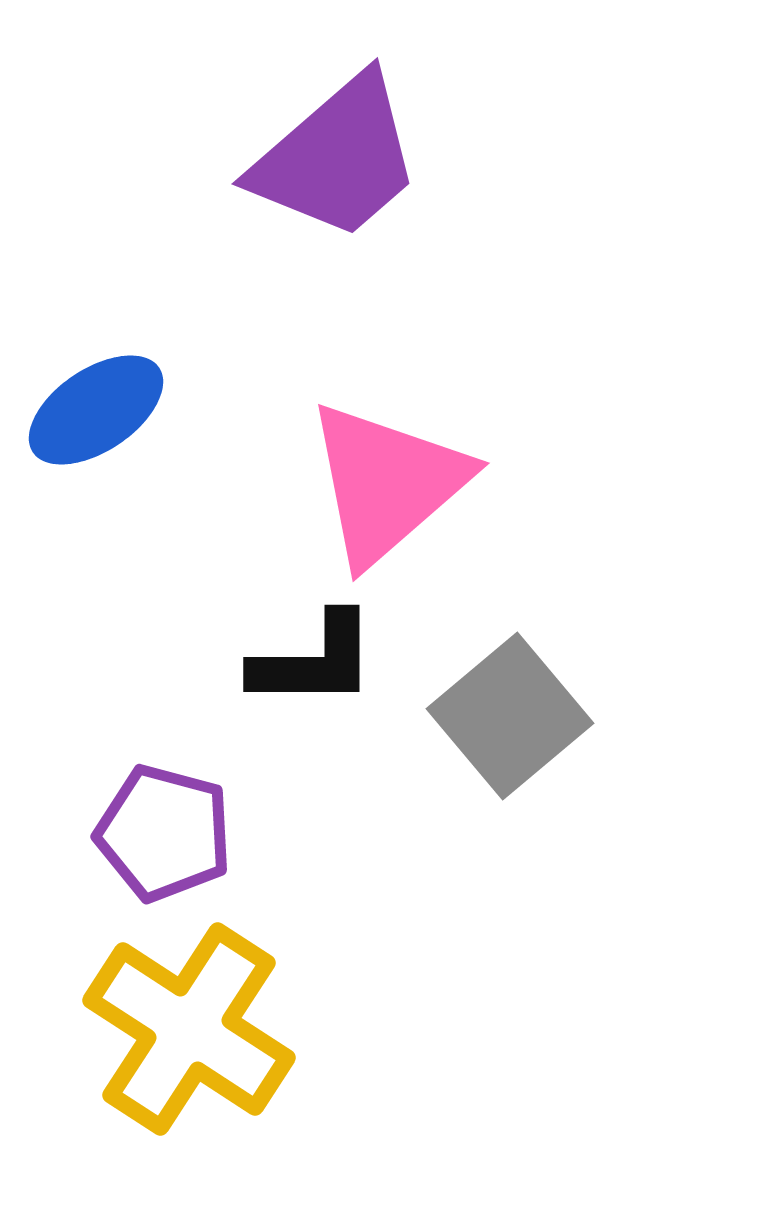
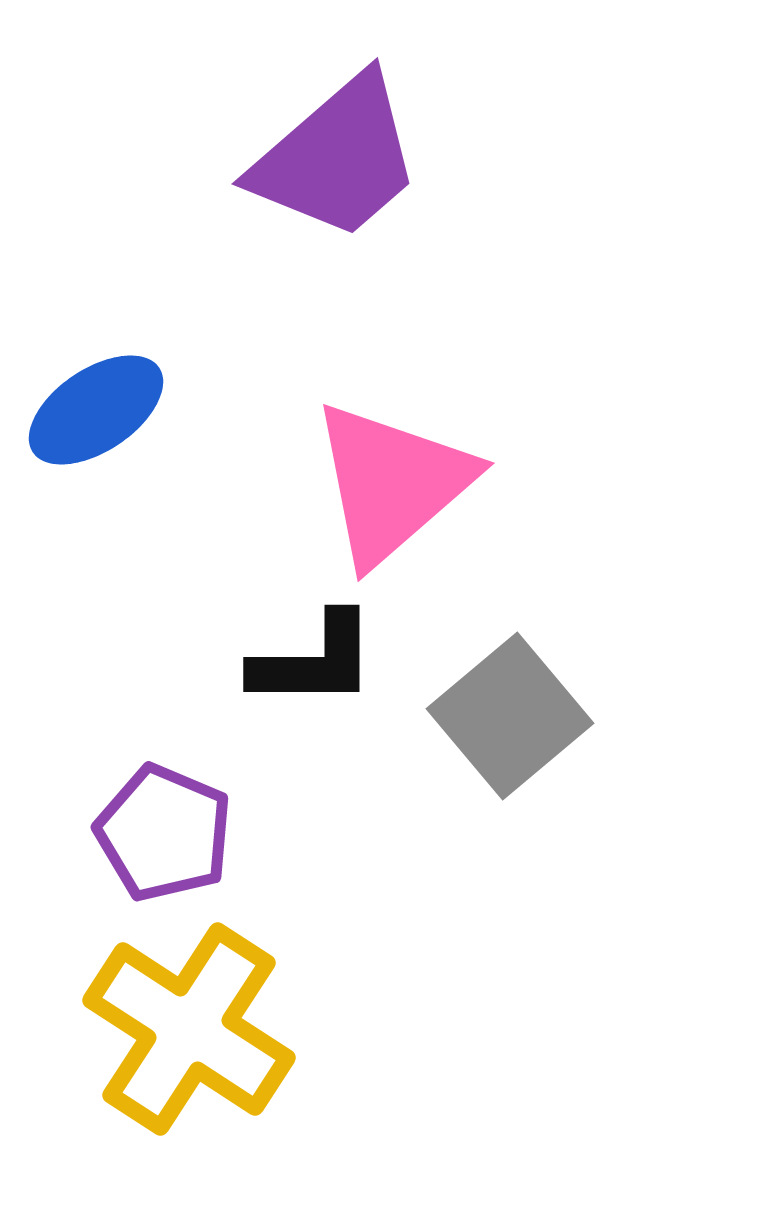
pink triangle: moved 5 px right
purple pentagon: rotated 8 degrees clockwise
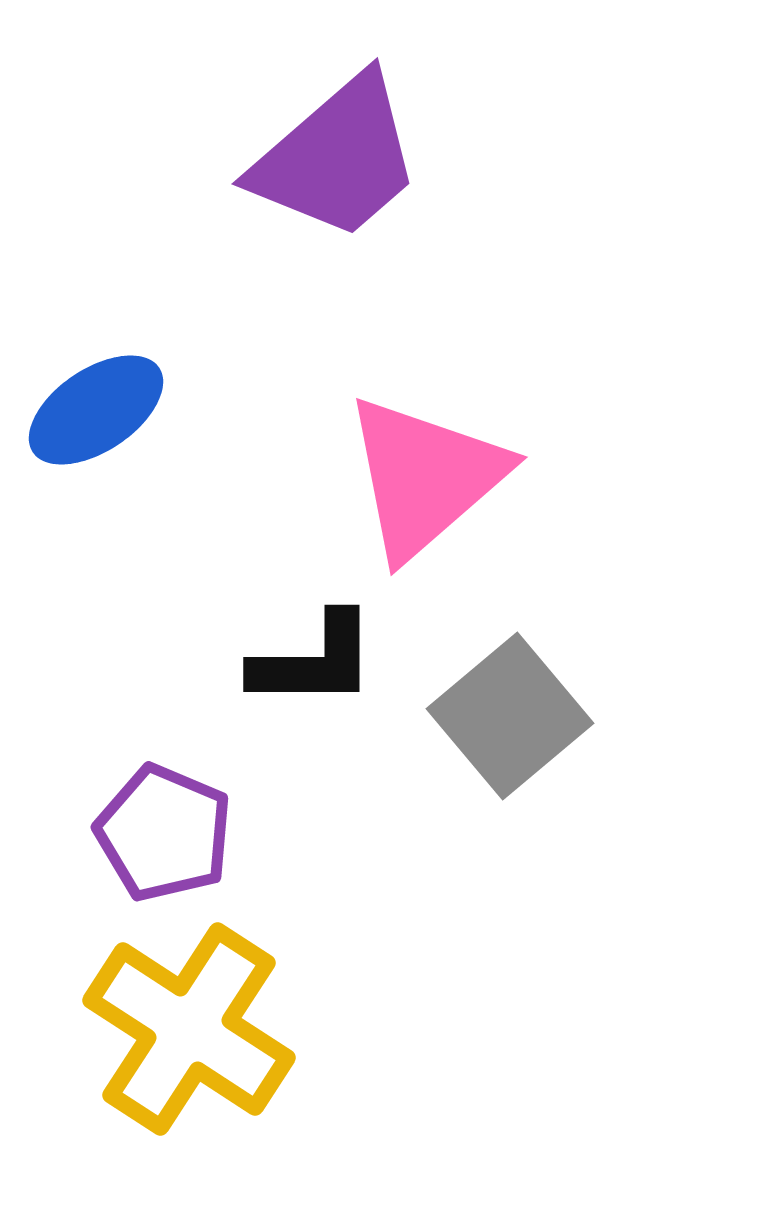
pink triangle: moved 33 px right, 6 px up
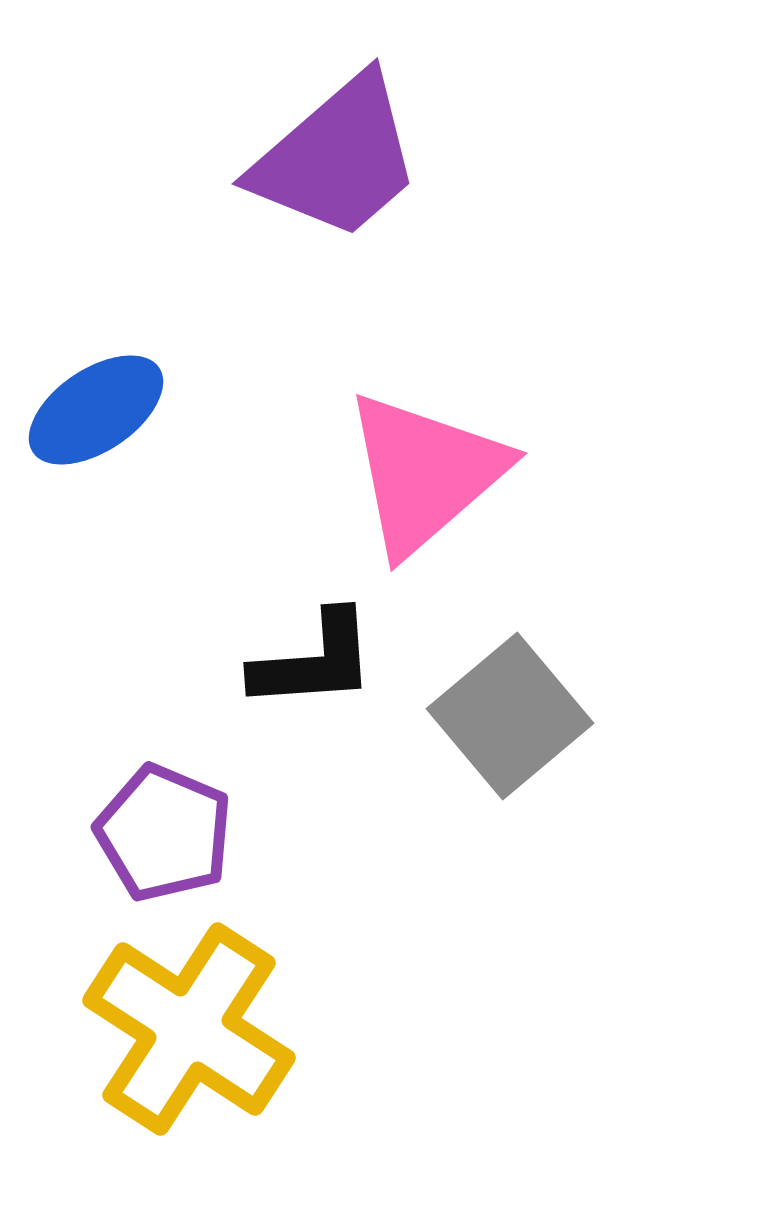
pink triangle: moved 4 px up
black L-shape: rotated 4 degrees counterclockwise
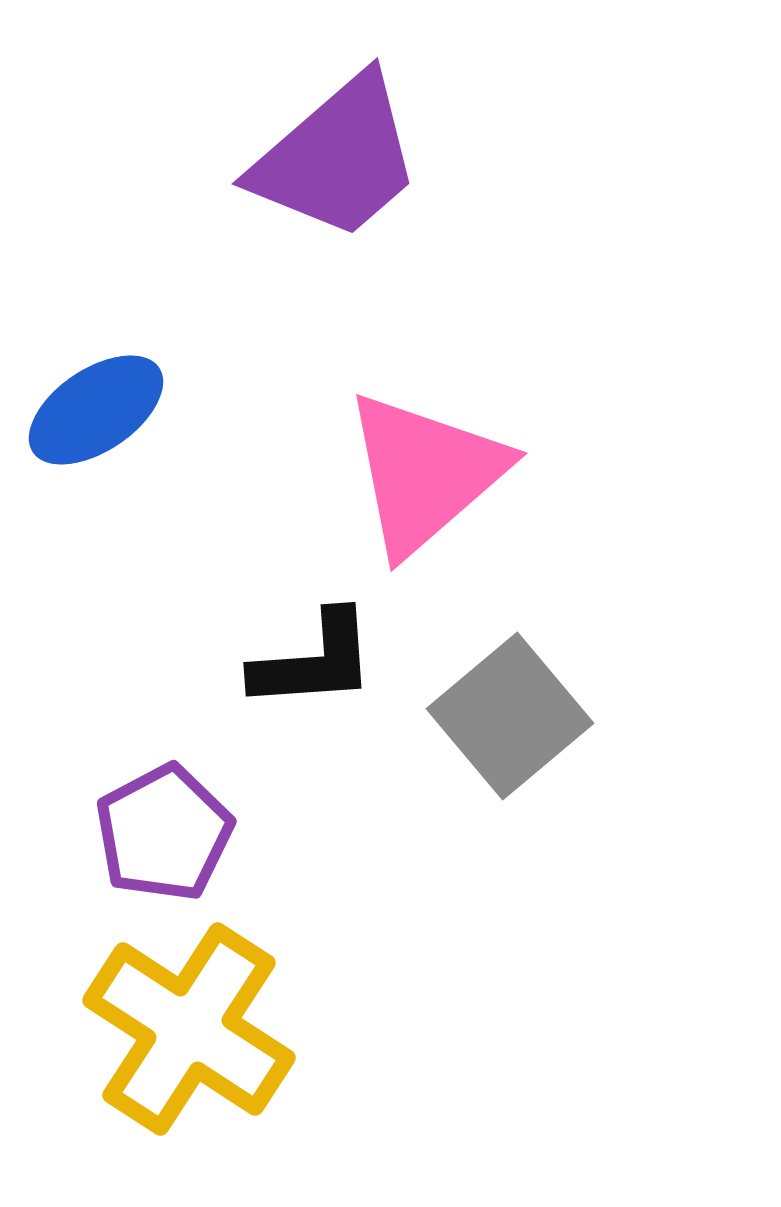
purple pentagon: rotated 21 degrees clockwise
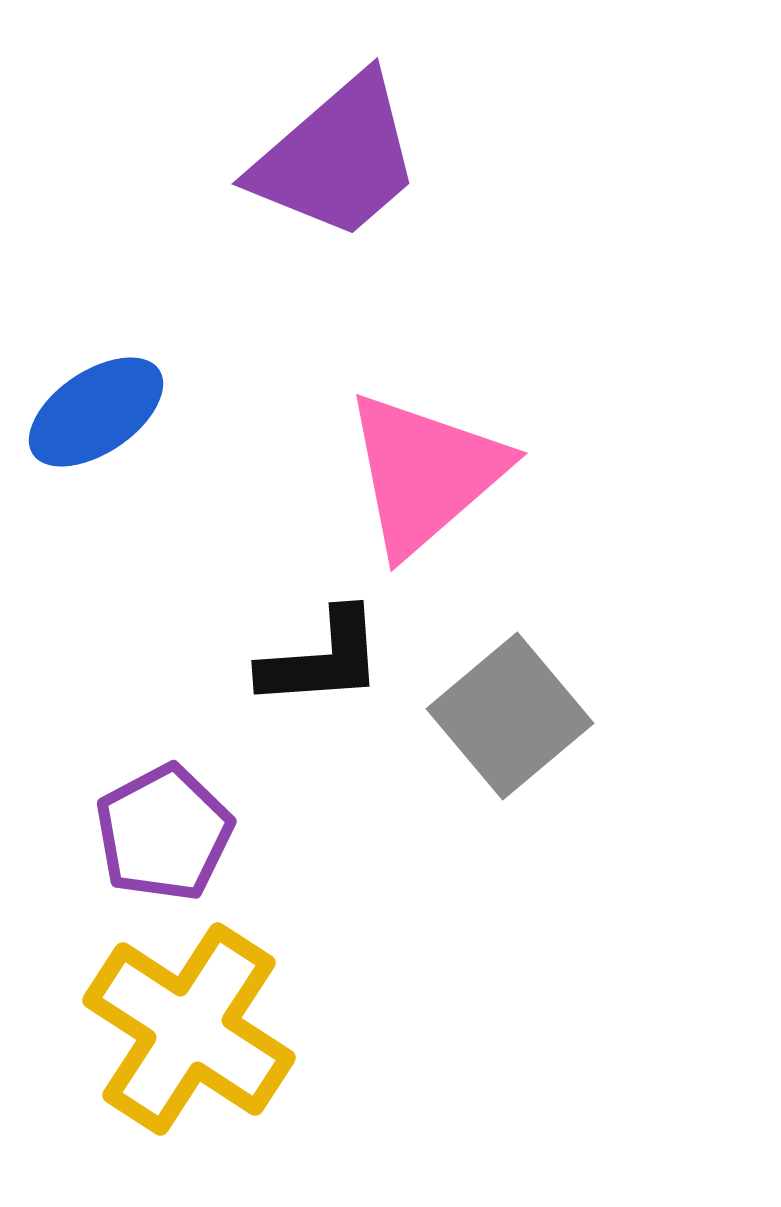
blue ellipse: moved 2 px down
black L-shape: moved 8 px right, 2 px up
